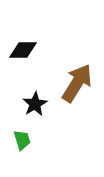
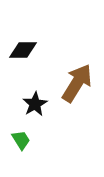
green trapezoid: moved 1 px left; rotated 15 degrees counterclockwise
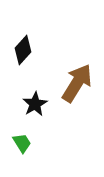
black diamond: rotated 48 degrees counterclockwise
green trapezoid: moved 1 px right, 3 px down
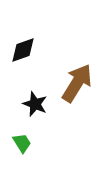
black diamond: rotated 28 degrees clockwise
black star: rotated 20 degrees counterclockwise
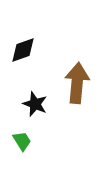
brown arrow: rotated 27 degrees counterclockwise
green trapezoid: moved 2 px up
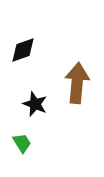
green trapezoid: moved 2 px down
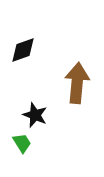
black star: moved 11 px down
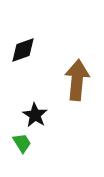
brown arrow: moved 3 px up
black star: rotated 10 degrees clockwise
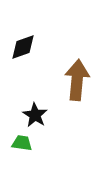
black diamond: moved 3 px up
green trapezoid: rotated 50 degrees counterclockwise
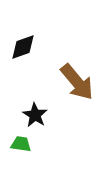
brown arrow: moved 2 px down; rotated 135 degrees clockwise
green trapezoid: moved 1 px left, 1 px down
